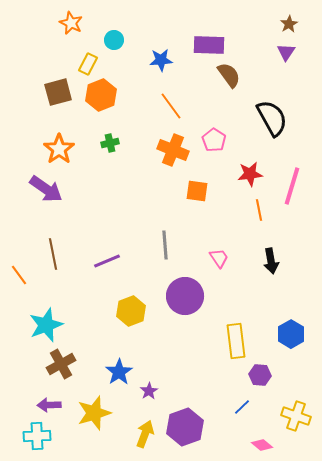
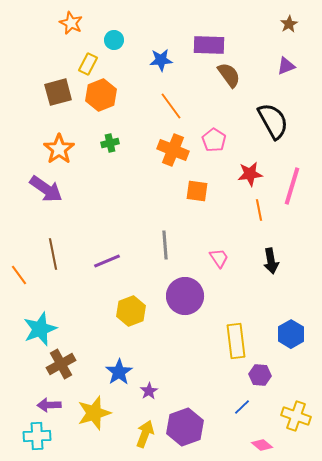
purple triangle at (286, 52): moved 14 px down; rotated 36 degrees clockwise
black semicircle at (272, 118): moved 1 px right, 3 px down
cyan star at (46, 325): moved 6 px left, 4 px down
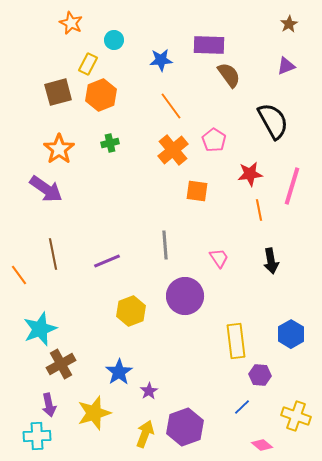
orange cross at (173, 150): rotated 28 degrees clockwise
purple arrow at (49, 405): rotated 100 degrees counterclockwise
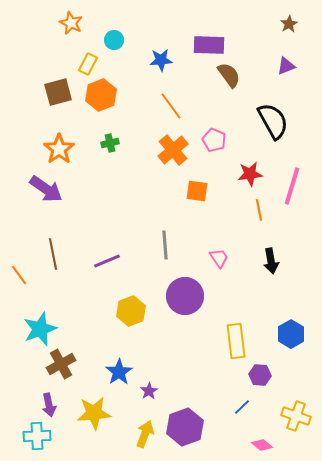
pink pentagon at (214, 140): rotated 10 degrees counterclockwise
yellow star at (94, 413): rotated 12 degrees clockwise
